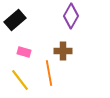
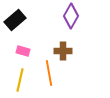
pink rectangle: moved 1 px left, 1 px up
yellow line: rotated 50 degrees clockwise
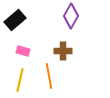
orange line: moved 3 px down
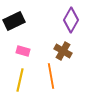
purple diamond: moved 4 px down
black rectangle: moved 1 px left, 1 px down; rotated 15 degrees clockwise
brown cross: rotated 30 degrees clockwise
orange line: moved 2 px right
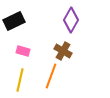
orange line: rotated 30 degrees clockwise
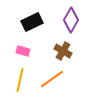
black rectangle: moved 18 px right, 1 px down
orange line: moved 1 px right, 3 px down; rotated 35 degrees clockwise
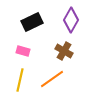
brown cross: moved 1 px right
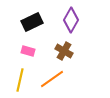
pink rectangle: moved 5 px right
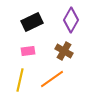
pink rectangle: rotated 24 degrees counterclockwise
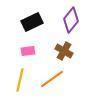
purple diamond: rotated 10 degrees clockwise
